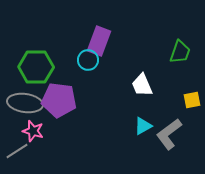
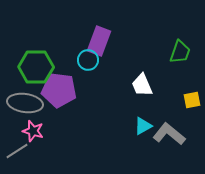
purple pentagon: moved 10 px up
gray L-shape: rotated 76 degrees clockwise
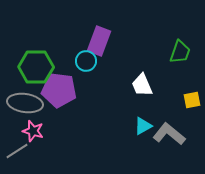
cyan circle: moved 2 px left, 1 px down
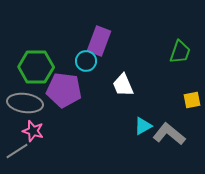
white trapezoid: moved 19 px left
purple pentagon: moved 5 px right
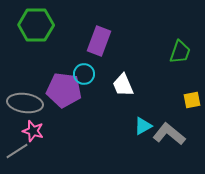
cyan circle: moved 2 px left, 13 px down
green hexagon: moved 42 px up
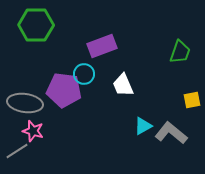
purple rectangle: moved 3 px right, 5 px down; rotated 48 degrees clockwise
gray L-shape: moved 2 px right, 1 px up
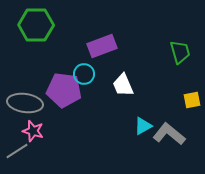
green trapezoid: rotated 35 degrees counterclockwise
gray L-shape: moved 2 px left, 1 px down
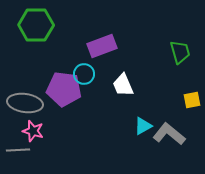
purple pentagon: moved 1 px up
gray line: moved 1 px right, 1 px up; rotated 30 degrees clockwise
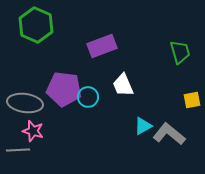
green hexagon: rotated 24 degrees clockwise
cyan circle: moved 4 px right, 23 px down
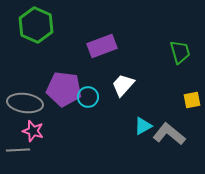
white trapezoid: rotated 65 degrees clockwise
